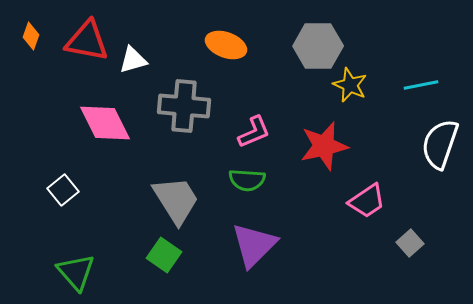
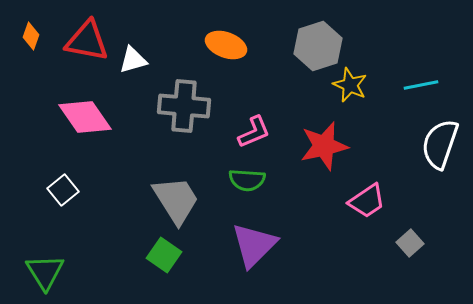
gray hexagon: rotated 18 degrees counterclockwise
pink diamond: moved 20 px left, 6 px up; rotated 8 degrees counterclockwise
green triangle: moved 31 px left; rotated 9 degrees clockwise
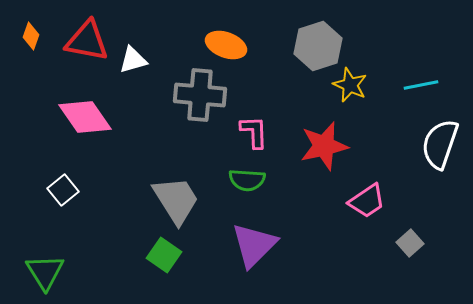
gray cross: moved 16 px right, 11 px up
pink L-shape: rotated 69 degrees counterclockwise
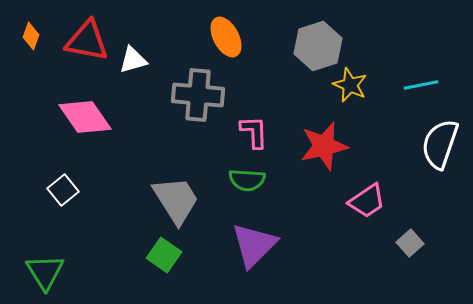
orange ellipse: moved 8 px up; rotated 42 degrees clockwise
gray cross: moved 2 px left
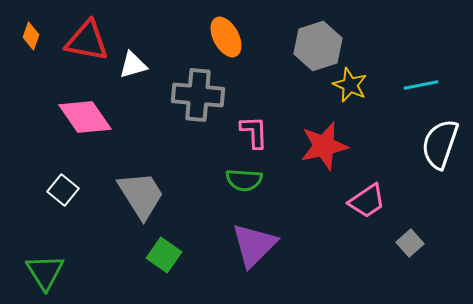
white triangle: moved 5 px down
green semicircle: moved 3 px left
white square: rotated 12 degrees counterclockwise
gray trapezoid: moved 35 px left, 5 px up
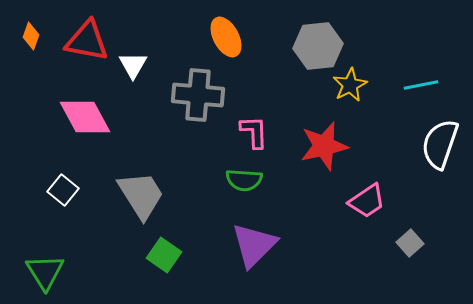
gray hexagon: rotated 12 degrees clockwise
white triangle: rotated 44 degrees counterclockwise
yellow star: rotated 20 degrees clockwise
pink diamond: rotated 6 degrees clockwise
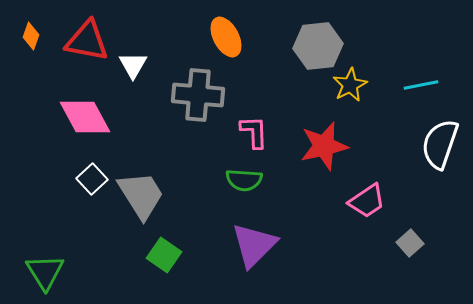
white square: moved 29 px right, 11 px up; rotated 8 degrees clockwise
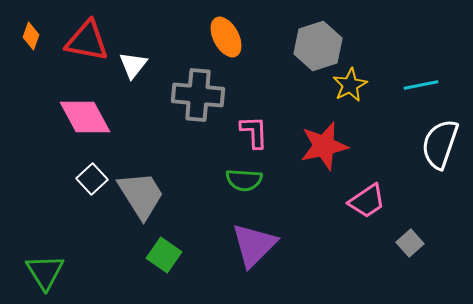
gray hexagon: rotated 12 degrees counterclockwise
white triangle: rotated 8 degrees clockwise
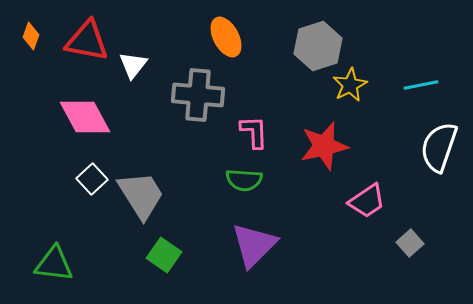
white semicircle: moved 1 px left, 3 px down
green triangle: moved 9 px right, 8 px up; rotated 51 degrees counterclockwise
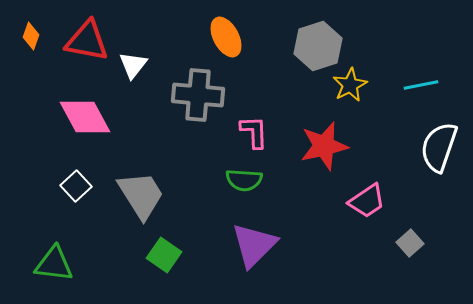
white square: moved 16 px left, 7 px down
